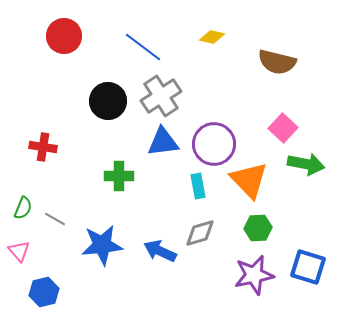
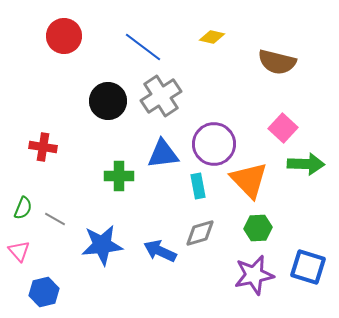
blue triangle: moved 12 px down
green arrow: rotated 9 degrees counterclockwise
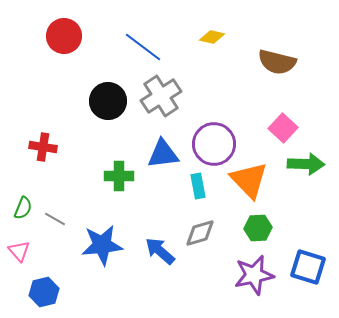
blue arrow: rotated 16 degrees clockwise
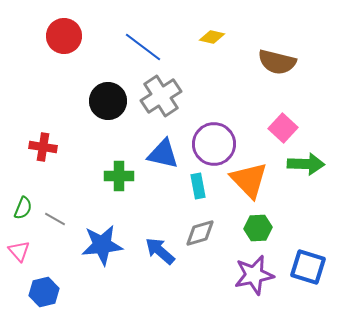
blue triangle: rotated 20 degrees clockwise
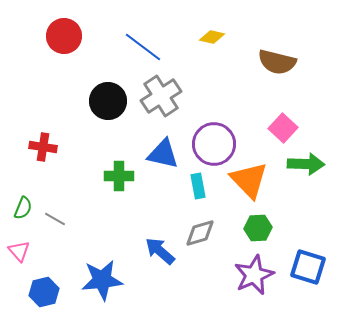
blue star: moved 35 px down
purple star: rotated 12 degrees counterclockwise
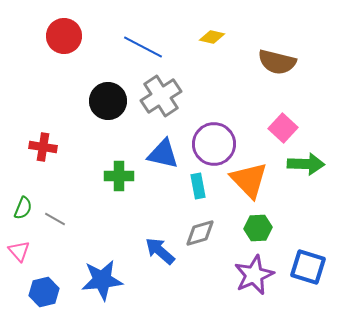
blue line: rotated 9 degrees counterclockwise
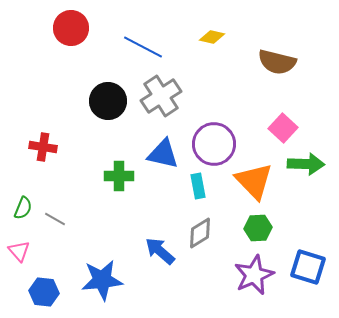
red circle: moved 7 px right, 8 px up
orange triangle: moved 5 px right, 1 px down
gray diamond: rotated 16 degrees counterclockwise
blue hexagon: rotated 20 degrees clockwise
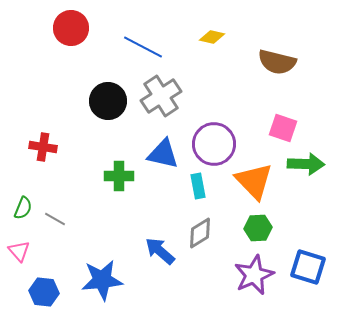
pink square: rotated 24 degrees counterclockwise
